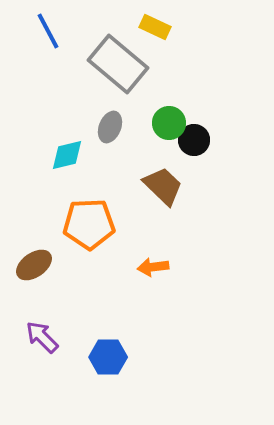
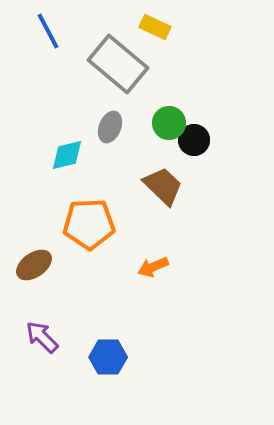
orange arrow: rotated 16 degrees counterclockwise
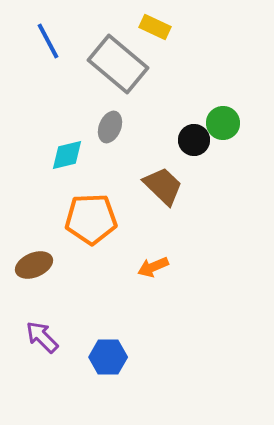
blue line: moved 10 px down
green circle: moved 54 px right
orange pentagon: moved 2 px right, 5 px up
brown ellipse: rotated 12 degrees clockwise
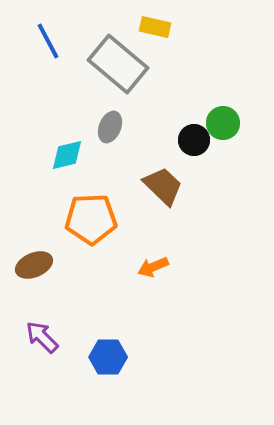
yellow rectangle: rotated 12 degrees counterclockwise
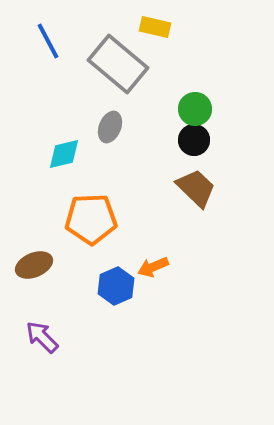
green circle: moved 28 px left, 14 px up
cyan diamond: moved 3 px left, 1 px up
brown trapezoid: moved 33 px right, 2 px down
blue hexagon: moved 8 px right, 71 px up; rotated 24 degrees counterclockwise
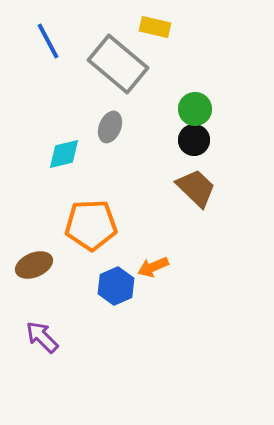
orange pentagon: moved 6 px down
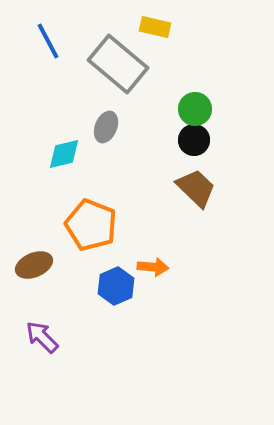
gray ellipse: moved 4 px left
orange pentagon: rotated 24 degrees clockwise
orange arrow: rotated 152 degrees counterclockwise
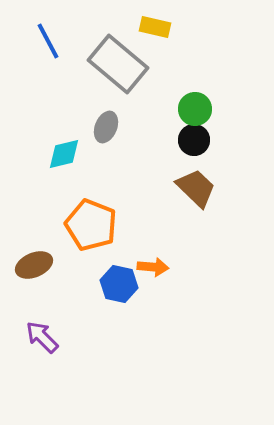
blue hexagon: moved 3 px right, 2 px up; rotated 24 degrees counterclockwise
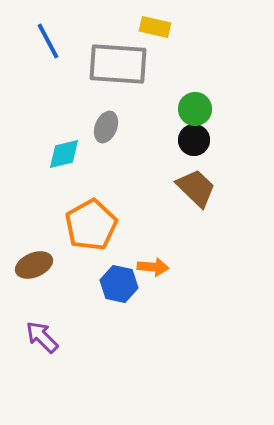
gray rectangle: rotated 36 degrees counterclockwise
orange pentagon: rotated 21 degrees clockwise
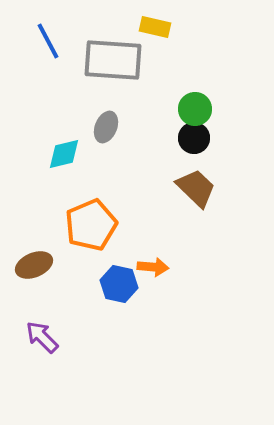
gray rectangle: moved 5 px left, 4 px up
black circle: moved 2 px up
orange pentagon: rotated 6 degrees clockwise
